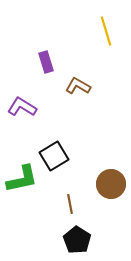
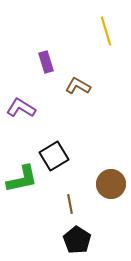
purple L-shape: moved 1 px left, 1 px down
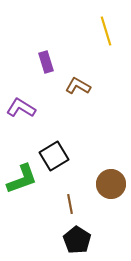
green L-shape: rotated 8 degrees counterclockwise
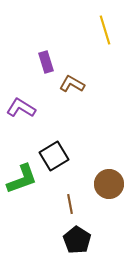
yellow line: moved 1 px left, 1 px up
brown L-shape: moved 6 px left, 2 px up
brown circle: moved 2 px left
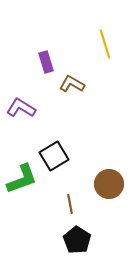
yellow line: moved 14 px down
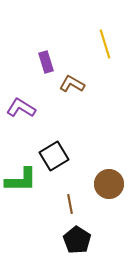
green L-shape: moved 1 px left, 1 px down; rotated 20 degrees clockwise
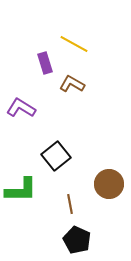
yellow line: moved 31 px left; rotated 44 degrees counterclockwise
purple rectangle: moved 1 px left, 1 px down
black square: moved 2 px right; rotated 8 degrees counterclockwise
green L-shape: moved 10 px down
black pentagon: rotated 8 degrees counterclockwise
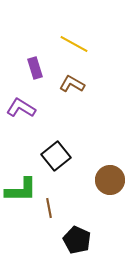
purple rectangle: moved 10 px left, 5 px down
brown circle: moved 1 px right, 4 px up
brown line: moved 21 px left, 4 px down
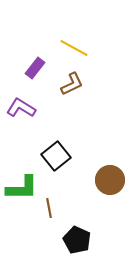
yellow line: moved 4 px down
purple rectangle: rotated 55 degrees clockwise
brown L-shape: rotated 125 degrees clockwise
green L-shape: moved 1 px right, 2 px up
